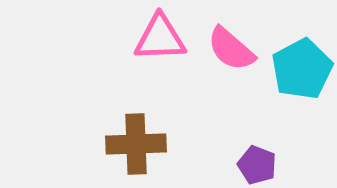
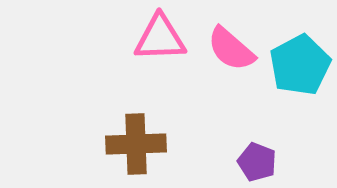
cyan pentagon: moved 2 px left, 4 px up
purple pentagon: moved 3 px up
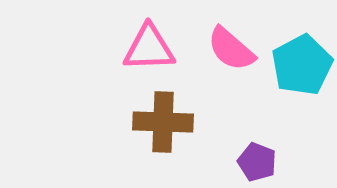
pink triangle: moved 11 px left, 10 px down
cyan pentagon: moved 2 px right
brown cross: moved 27 px right, 22 px up; rotated 4 degrees clockwise
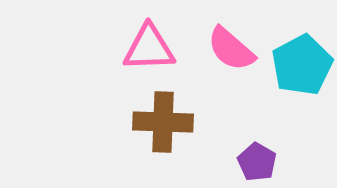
purple pentagon: rotated 9 degrees clockwise
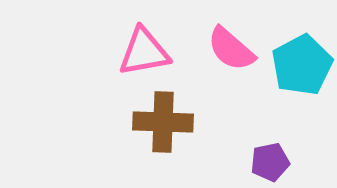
pink triangle: moved 5 px left, 4 px down; rotated 8 degrees counterclockwise
purple pentagon: moved 13 px right; rotated 30 degrees clockwise
